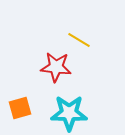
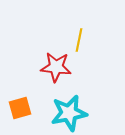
yellow line: rotated 70 degrees clockwise
cyan star: rotated 12 degrees counterclockwise
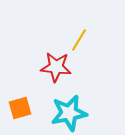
yellow line: rotated 20 degrees clockwise
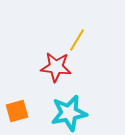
yellow line: moved 2 px left
orange square: moved 3 px left, 3 px down
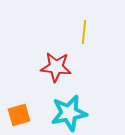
yellow line: moved 7 px right, 8 px up; rotated 25 degrees counterclockwise
orange square: moved 2 px right, 4 px down
